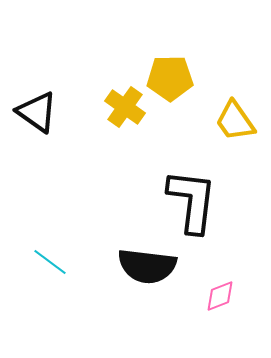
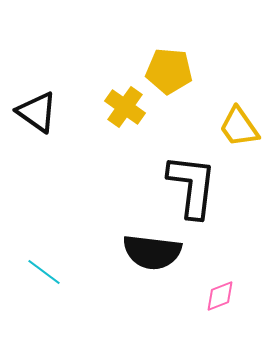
yellow pentagon: moved 1 px left, 7 px up; rotated 6 degrees clockwise
yellow trapezoid: moved 4 px right, 6 px down
black L-shape: moved 15 px up
cyan line: moved 6 px left, 10 px down
black semicircle: moved 5 px right, 14 px up
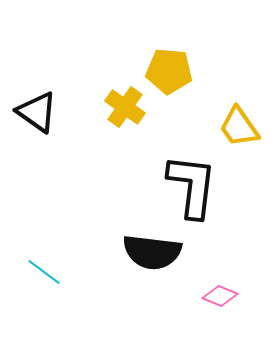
pink diamond: rotated 44 degrees clockwise
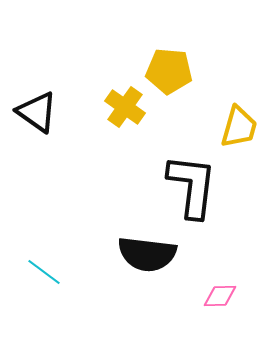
yellow trapezoid: rotated 129 degrees counterclockwise
black semicircle: moved 5 px left, 2 px down
pink diamond: rotated 24 degrees counterclockwise
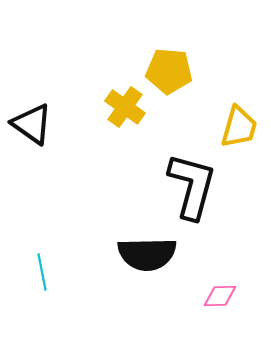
black triangle: moved 5 px left, 12 px down
black L-shape: rotated 8 degrees clockwise
black semicircle: rotated 8 degrees counterclockwise
cyan line: moved 2 px left; rotated 42 degrees clockwise
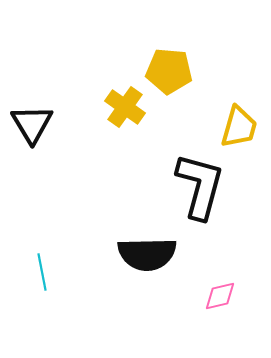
black triangle: rotated 24 degrees clockwise
black L-shape: moved 8 px right
pink diamond: rotated 12 degrees counterclockwise
